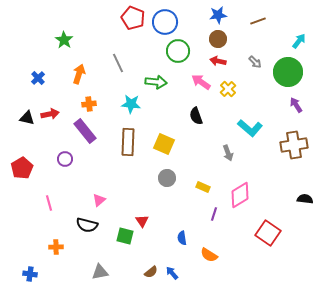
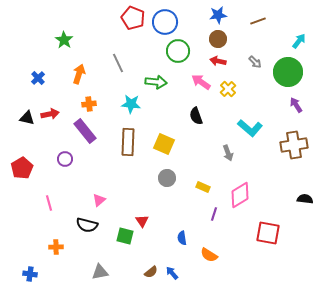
red square at (268, 233): rotated 25 degrees counterclockwise
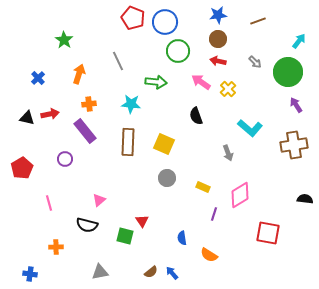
gray line at (118, 63): moved 2 px up
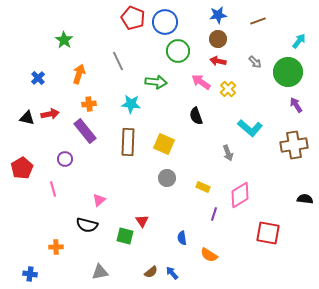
pink line at (49, 203): moved 4 px right, 14 px up
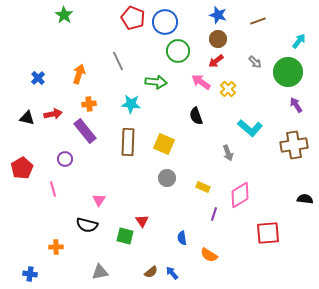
blue star at (218, 15): rotated 24 degrees clockwise
green star at (64, 40): moved 25 px up
red arrow at (218, 61): moved 2 px left; rotated 49 degrees counterclockwise
red arrow at (50, 114): moved 3 px right
pink triangle at (99, 200): rotated 16 degrees counterclockwise
red square at (268, 233): rotated 15 degrees counterclockwise
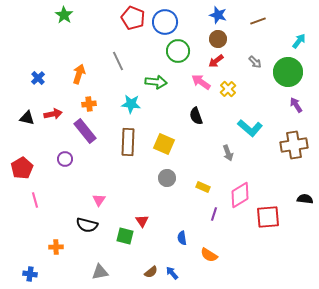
pink line at (53, 189): moved 18 px left, 11 px down
red square at (268, 233): moved 16 px up
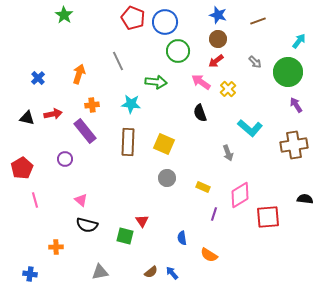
orange cross at (89, 104): moved 3 px right, 1 px down
black semicircle at (196, 116): moved 4 px right, 3 px up
pink triangle at (99, 200): moved 18 px left; rotated 24 degrees counterclockwise
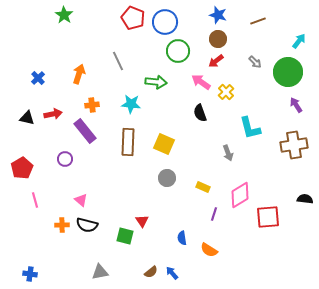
yellow cross at (228, 89): moved 2 px left, 3 px down
cyan L-shape at (250, 128): rotated 35 degrees clockwise
orange cross at (56, 247): moved 6 px right, 22 px up
orange semicircle at (209, 255): moved 5 px up
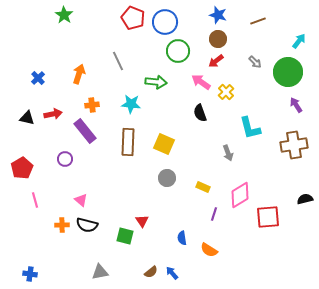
black semicircle at (305, 199): rotated 21 degrees counterclockwise
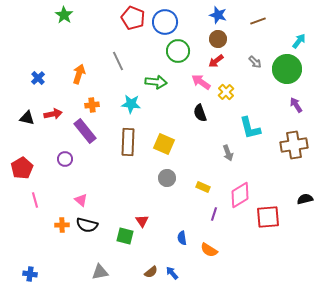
green circle at (288, 72): moved 1 px left, 3 px up
